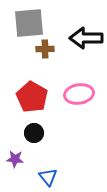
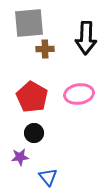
black arrow: rotated 88 degrees counterclockwise
purple star: moved 5 px right, 2 px up; rotated 12 degrees counterclockwise
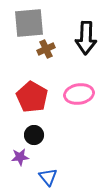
brown cross: moved 1 px right; rotated 24 degrees counterclockwise
black circle: moved 2 px down
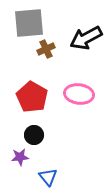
black arrow: rotated 60 degrees clockwise
pink ellipse: rotated 16 degrees clockwise
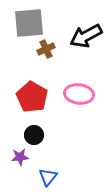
black arrow: moved 2 px up
blue triangle: rotated 18 degrees clockwise
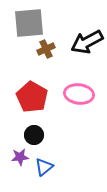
black arrow: moved 1 px right, 6 px down
blue triangle: moved 4 px left, 10 px up; rotated 12 degrees clockwise
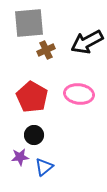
brown cross: moved 1 px down
